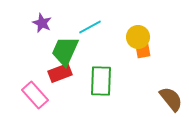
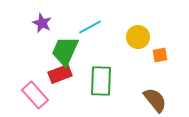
orange square: moved 17 px right, 4 px down
red rectangle: moved 1 px down
brown semicircle: moved 16 px left, 1 px down
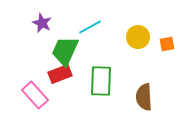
orange square: moved 7 px right, 11 px up
brown semicircle: moved 11 px left, 3 px up; rotated 144 degrees counterclockwise
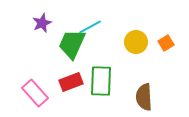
purple star: rotated 24 degrees clockwise
yellow circle: moved 2 px left, 5 px down
orange square: moved 1 px left, 1 px up; rotated 21 degrees counterclockwise
green trapezoid: moved 7 px right, 7 px up
red rectangle: moved 11 px right, 8 px down
pink rectangle: moved 2 px up
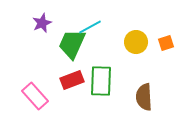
orange square: rotated 14 degrees clockwise
red rectangle: moved 1 px right, 2 px up
pink rectangle: moved 3 px down
